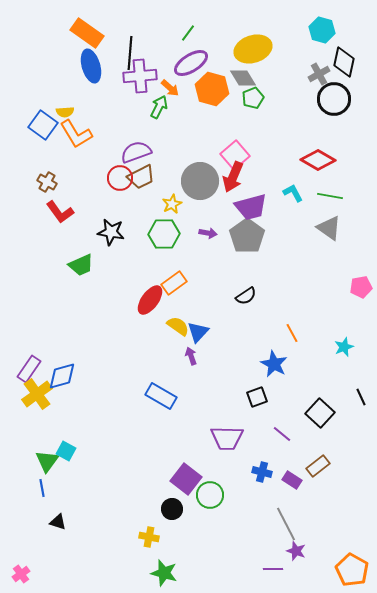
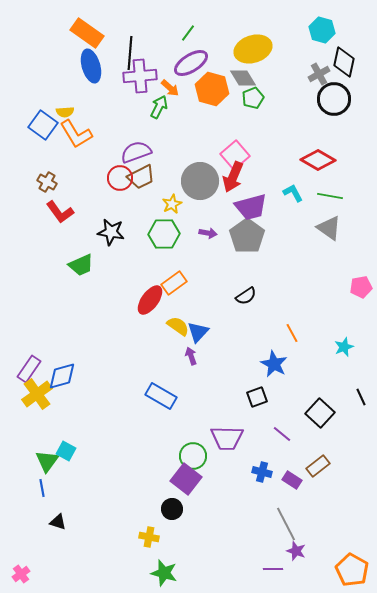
green circle at (210, 495): moved 17 px left, 39 px up
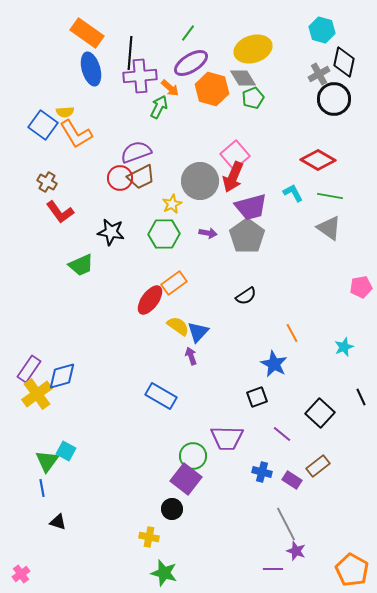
blue ellipse at (91, 66): moved 3 px down
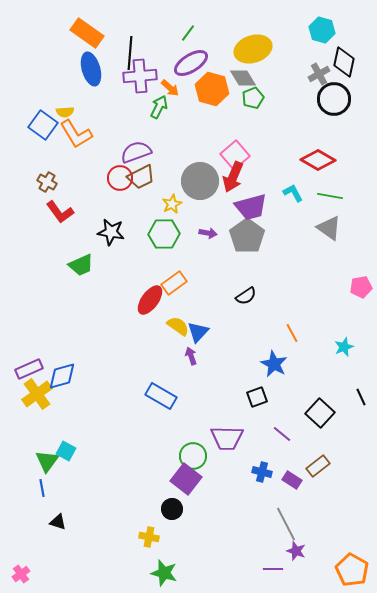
purple rectangle at (29, 369): rotated 32 degrees clockwise
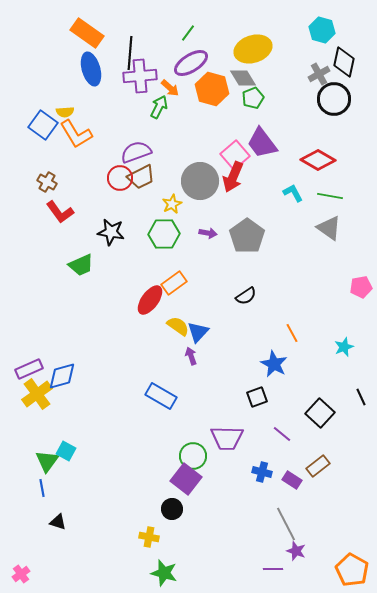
purple trapezoid at (251, 207): moved 11 px right, 64 px up; rotated 68 degrees clockwise
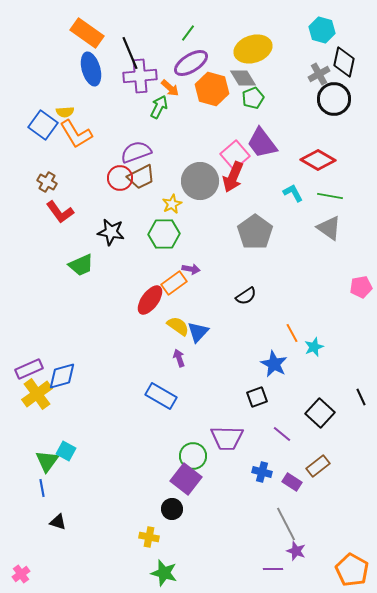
black line at (130, 53): rotated 28 degrees counterclockwise
purple arrow at (208, 233): moved 17 px left, 36 px down
gray pentagon at (247, 236): moved 8 px right, 4 px up
cyan star at (344, 347): moved 30 px left
purple arrow at (191, 356): moved 12 px left, 2 px down
purple rectangle at (292, 480): moved 2 px down
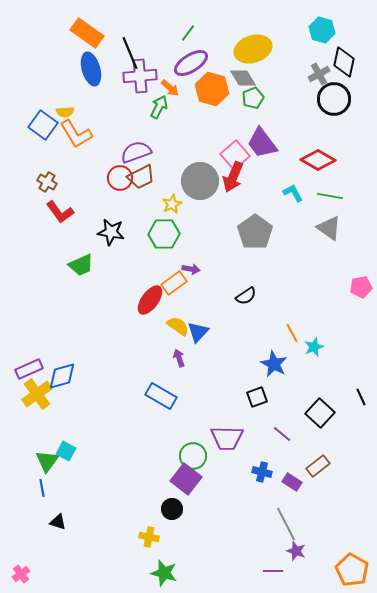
purple line at (273, 569): moved 2 px down
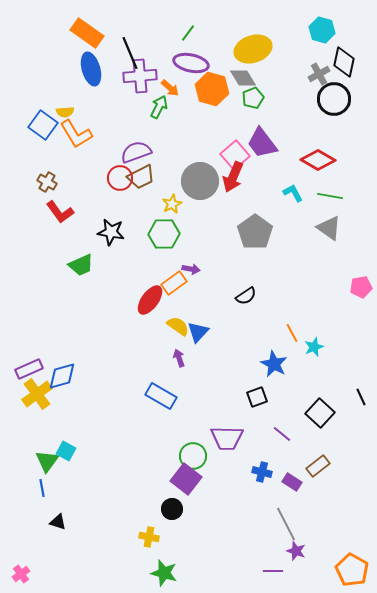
purple ellipse at (191, 63): rotated 44 degrees clockwise
